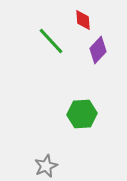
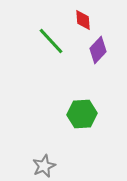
gray star: moved 2 px left
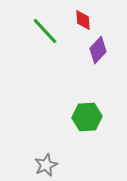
green line: moved 6 px left, 10 px up
green hexagon: moved 5 px right, 3 px down
gray star: moved 2 px right, 1 px up
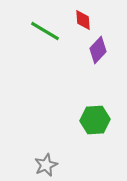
green line: rotated 16 degrees counterclockwise
green hexagon: moved 8 px right, 3 px down
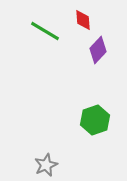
green hexagon: rotated 16 degrees counterclockwise
